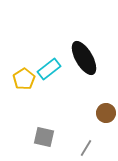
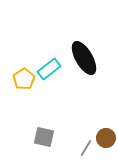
brown circle: moved 25 px down
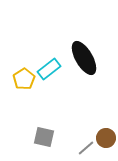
gray line: rotated 18 degrees clockwise
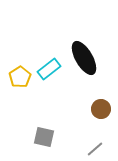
yellow pentagon: moved 4 px left, 2 px up
brown circle: moved 5 px left, 29 px up
gray line: moved 9 px right, 1 px down
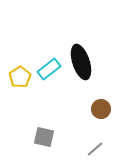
black ellipse: moved 3 px left, 4 px down; rotated 12 degrees clockwise
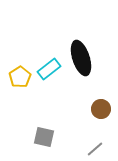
black ellipse: moved 4 px up
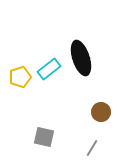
yellow pentagon: rotated 15 degrees clockwise
brown circle: moved 3 px down
gray line: moved 3 px left, 1 px up; rotated 18 degrees counterclockwise
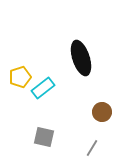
cyan rectangle: moved 6 px left, 19 px down
brown circle: moved 1 px right
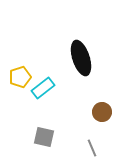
gray line: rotated 54 degrees counterclockwise
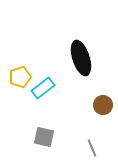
brown circle: moved 1 px right, 7 px up
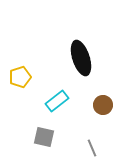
cyan rectangle: moved 14 px right, 13 px down
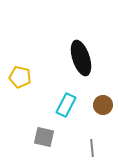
yellow pentagon: rotated 30 degrees clockwise
cyan rectangle: moved 9 px right, 4 px down; rotated 25 degrees counterclockwise
gray line: rotated 18 degrees clockwise
